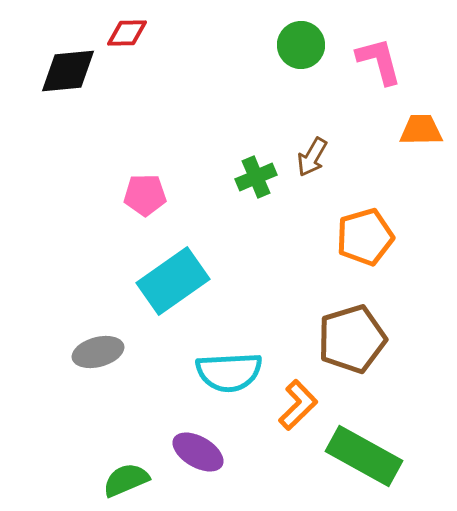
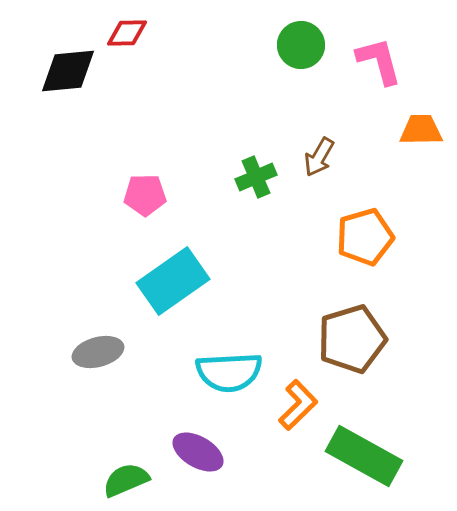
brown arrow: moved 7 px right
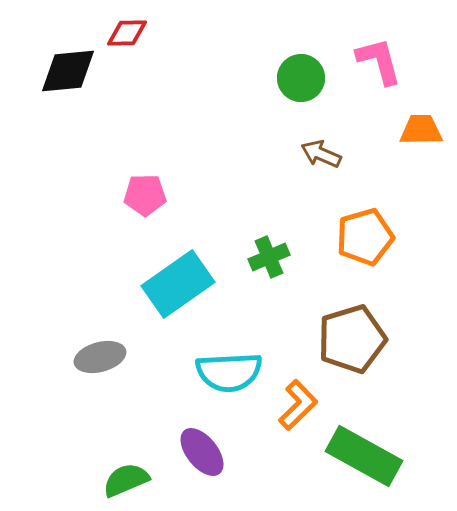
green circle: moved 33 px down
brown arrow: moved 2 px right, 3 px up; rotated 84 degrees clockwise
green cross: moved 13 px right, 80 px down
cyan rectangle: moved 5 px right, 3 px down
gray ellipse: moved 2 px right, 5 px down
purple ellipse: moved 4 px right; rotated 21 degrees clockwise
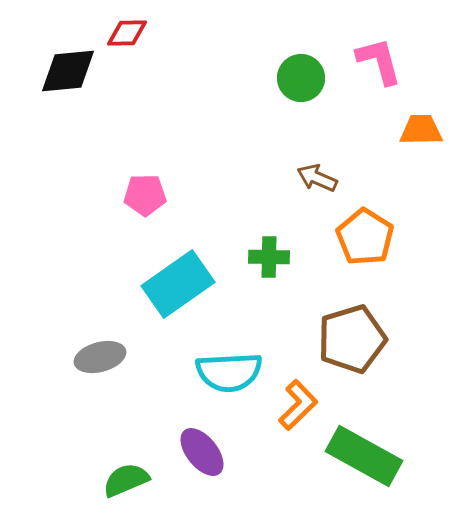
brown arrow: moved 4 px left, 24 px down
orange pentagon: rotated 24 degrees counterclockwise
green cross: rotated 24 degrees clockwise
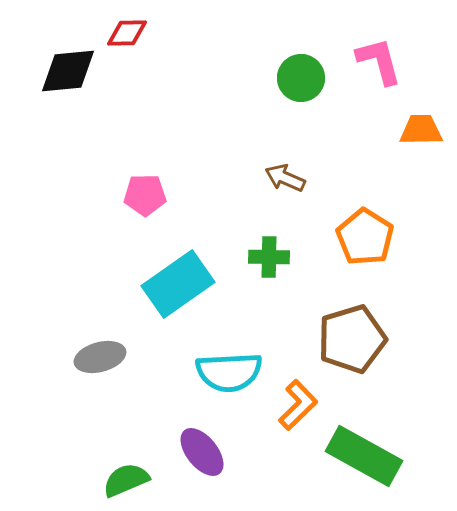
brown arrow: moved 32 px left
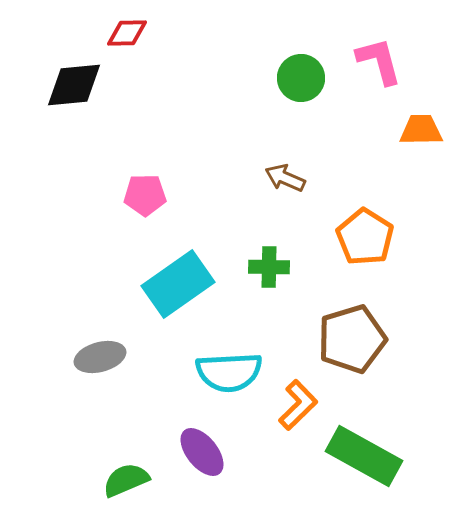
black diamond: moved 6 px right, 14 px down
green cross: moved 10 px down
